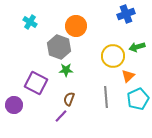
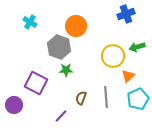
brown semicircle: moved 12 px right, 1 px up
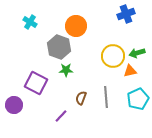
green arrow: moved 6 px down
orange triangle: moved 2 px right, 5 px up; rotated 32 degrees clockwise
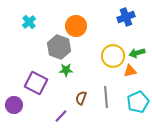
blue cross: moved 3 px down
cyan cross: moved 1 px left; rotated 16 degrees clockwise
cyan pentagon: moved 3 px down
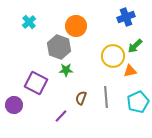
green arrow: moved 2 px left, 7 px up; rotated 28 degrees counterclockwise
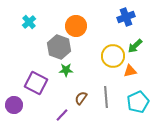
brown semicircle: rotated 16 degrees clockwise
purple line: moved 1 px right, 1 px up
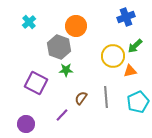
purple circle: moved 12 px right, 19 px down
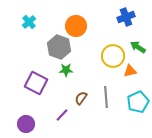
green arrow: moved 3 px right, 1 px down; rotated 77 degrees clockwise
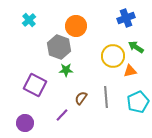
blue cross: moved 1 px down
cyan cross: moved 2 px up
green arrow: moved 2 px left
purple square: moved 1 px left, 2 px down
purple circle: moved 1 px left, 1 px up
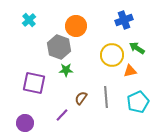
blue cross: moved 2 px left, 2 px down
green arrow: moved 1 px right, 1 px down
yellow circle: moved 1 px left, 1 px up
purple square: moved 1 px left, 2 px up; rotated 15 degrees counterclockwise
